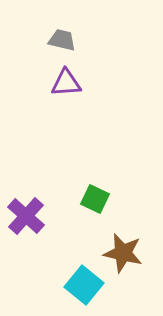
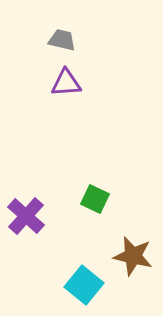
brown star: moved 10 px right, 3 px down
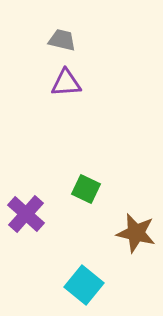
green square: moved 9 px left, 10 px up
purple cross: moved 2 px up
brown star: moved 3 px right, 23 px up
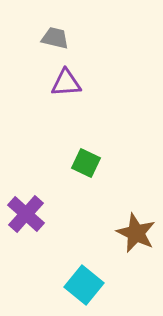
gray trapezoid: moved 7 px left, 2 px up
green square: moved 26 px up
brown star: rotated 12 degrees clockwise
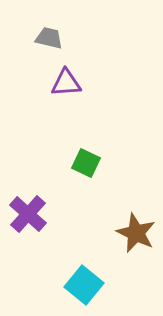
gray trapezoid: moved 6 px left
purple cross: moved 2 px right
